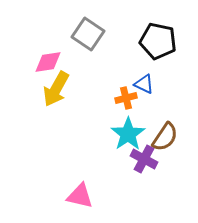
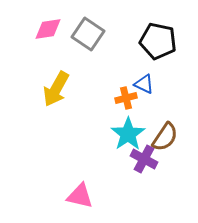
pink diamond: moved 33 px up
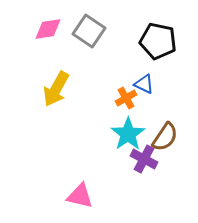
gray square: moved 1 px right, 3 px up
orange cross: rotated 15 degrees counterclockwise
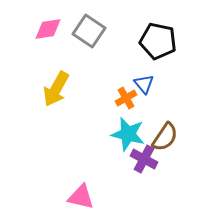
blue triangle: rotated 25 degrees clockwise
cyan star: rotated 24 degrees counterclockwise
pink triangle: moved 1 px right, 1 px down
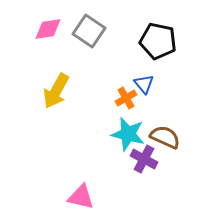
yellow arrow: moved 2 px down
brown semicircle: rotated 100 degrees counterclockwise
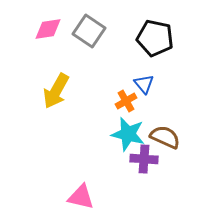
black pentagon: moved 3 px left, 3 px up
orange cross: moved 3 px down
purple cross: rotated 24 degrees counterclockwise
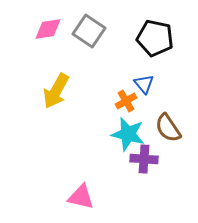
brown semicircle: moved 3 px right, 9 px up; rotated 148 degrees counterclockwise
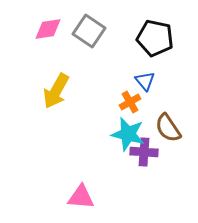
blue triangle: moved 1 px right, 3 px up
orange cross: moved 4 px right, 1 px down
purple cross: moved 7 px up
pink triangle: rotated 8 degrees counterclockwise
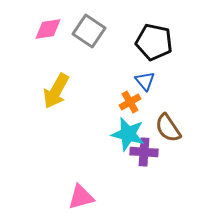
black pentagon: moved 1 px left, 4 px down
pink triangle: rotated 20 degrees counterclockwise
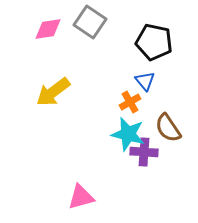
gray square: moved 1 px right, 9 px up
yellow arrow: moved 3 px left, 1 px down; rotated 24 degrees clockwise
